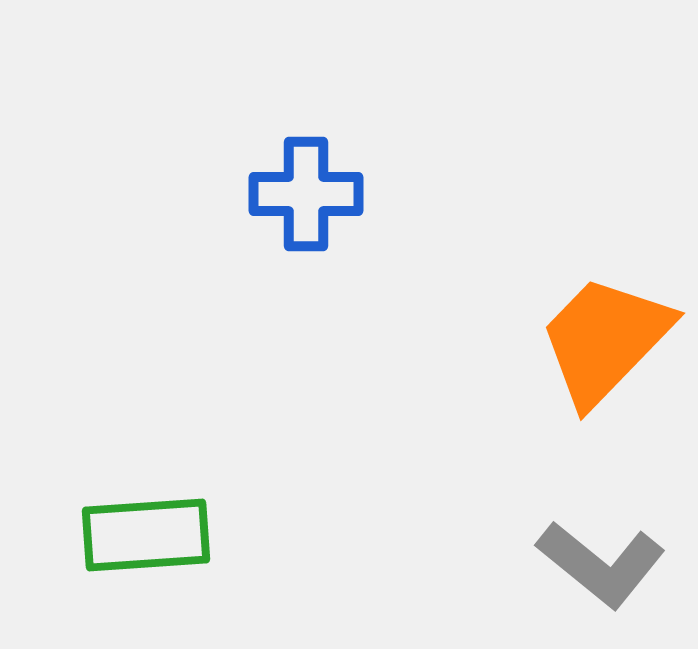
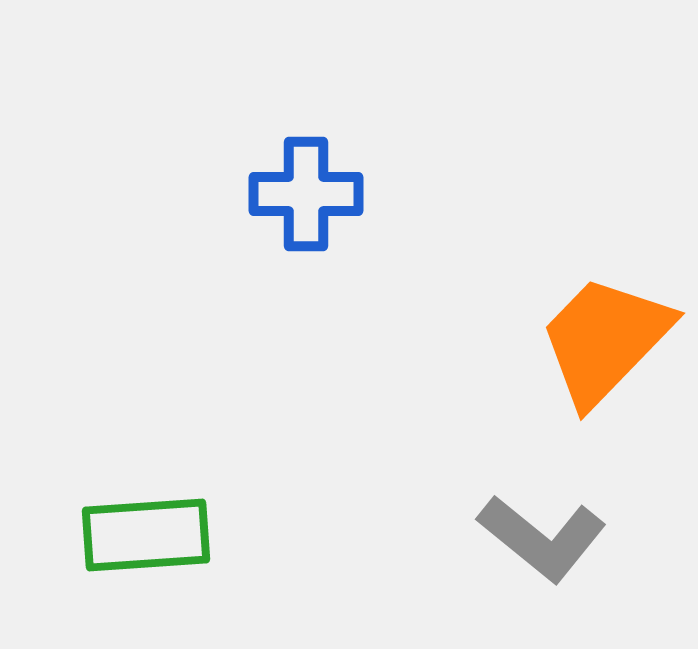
gray L-shape: moved 59 px left, 26 px up
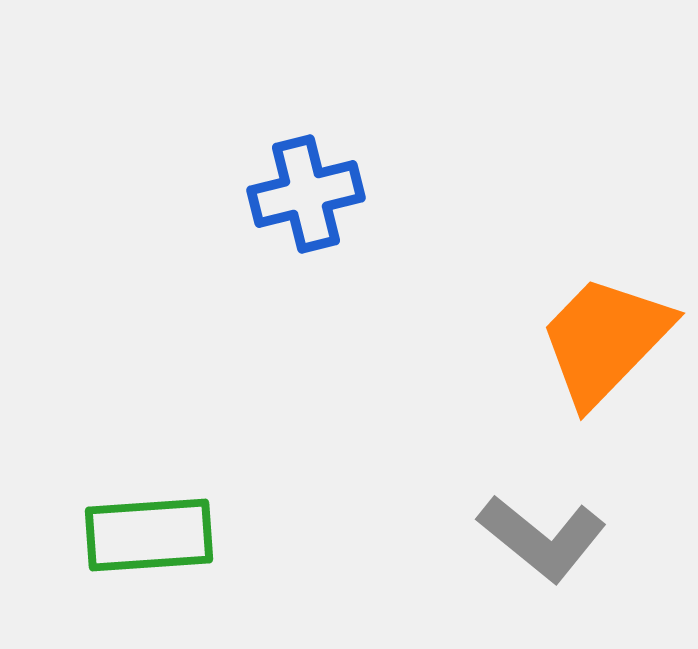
blue cross: rotated 14 degrees counterclockwise
green rectangle: moved 3 px right
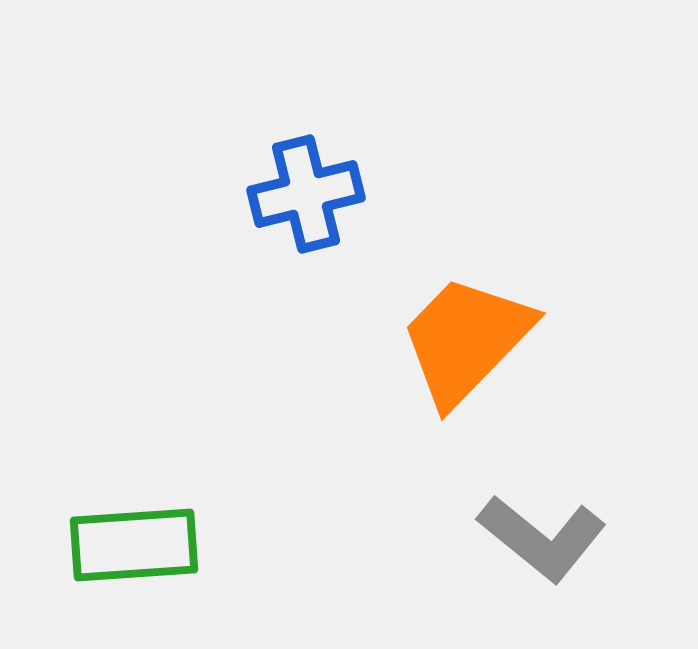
orange trapezoid: moved 139 px left
green rectangle: moved 15 px left, 10 px down
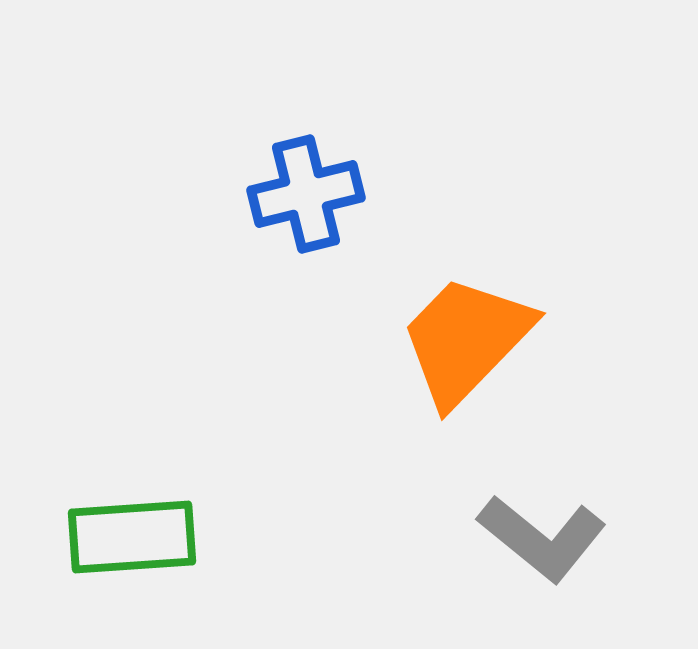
green rectangle: moved 2 px left, 8 px up
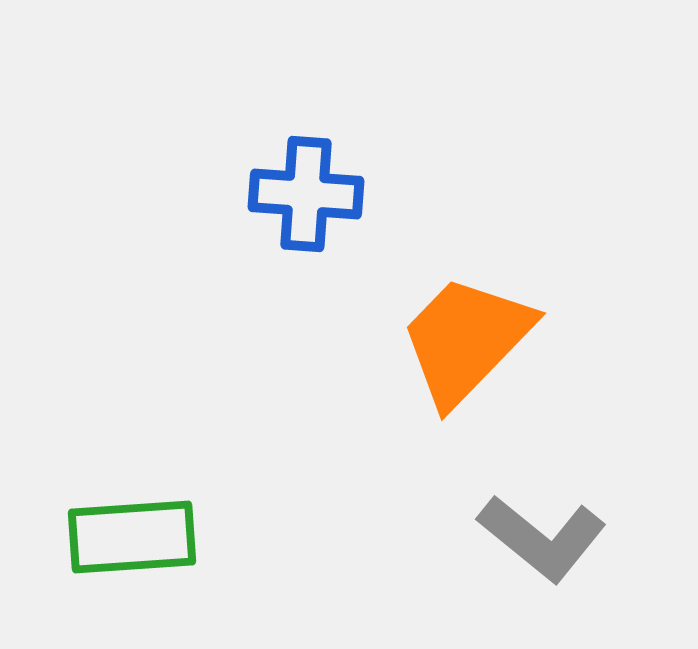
blue cross: rotated 18 degrees clockwise
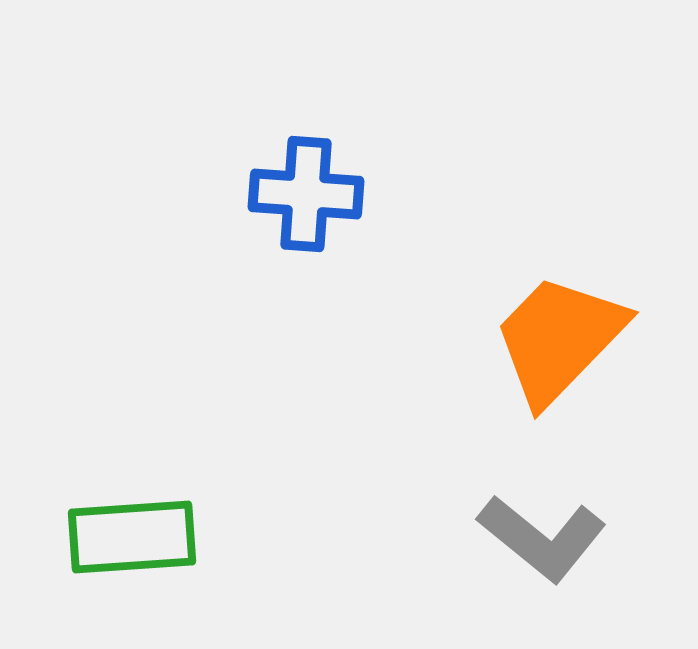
orange trapezoid: moved 93 px right, 1 px up
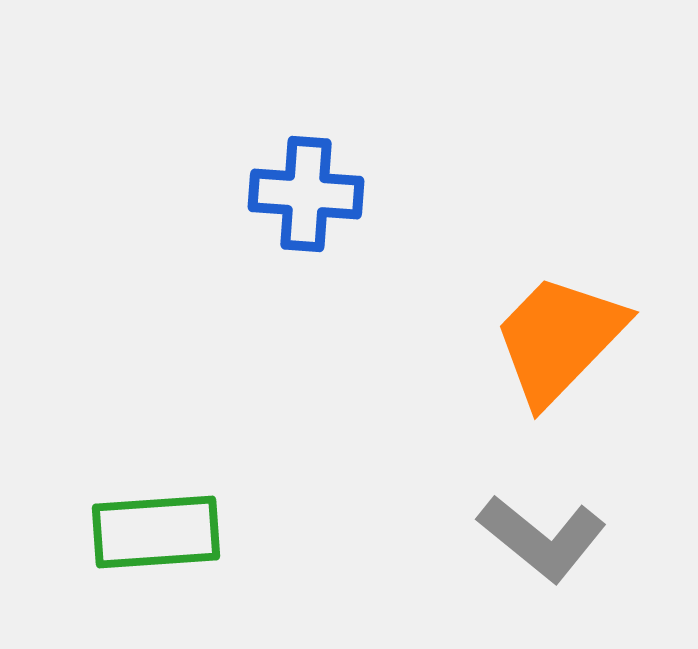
green rectangle: moved 24 px right, 5 px up
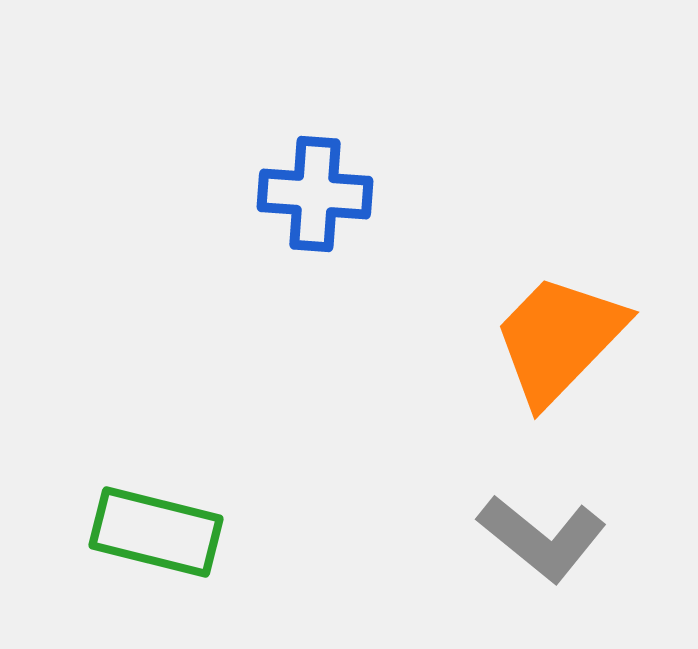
blue cross: moved 9 px right
green rectangle: rotated 18 degrees clockwise
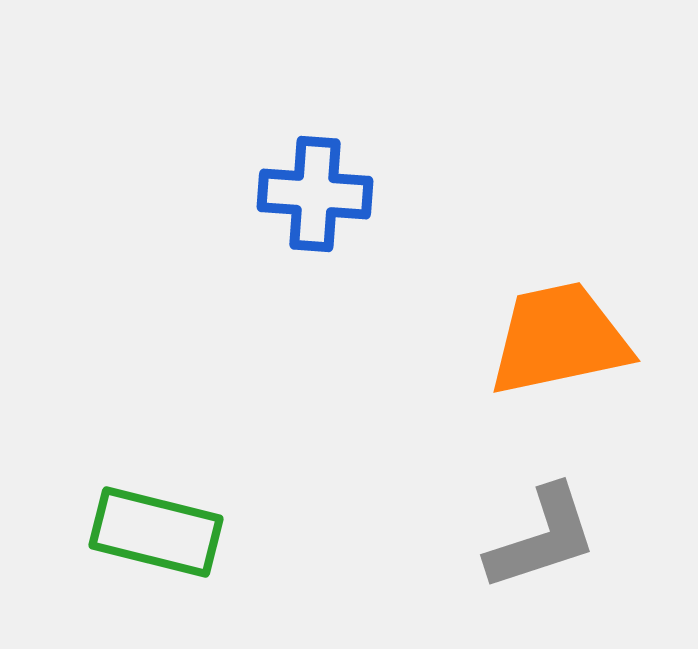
orange trapezoid: rotated 34 degrees clockwise
gray L-shape: rotated 57 degrees counterclockwise
